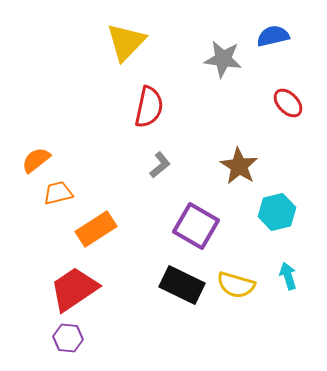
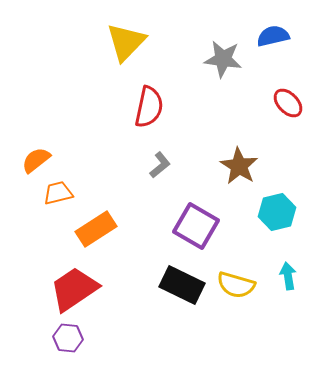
cyan arrow: rotated 8 degrees clockwise
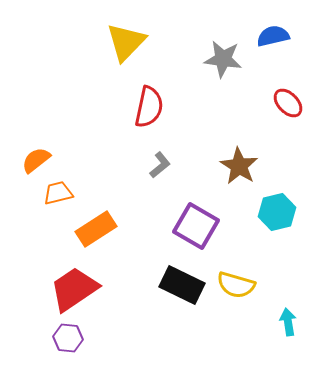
cyan arrow: moved 46 px down
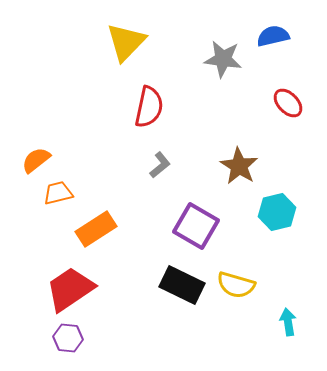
red trapezoid: moved 4 px left
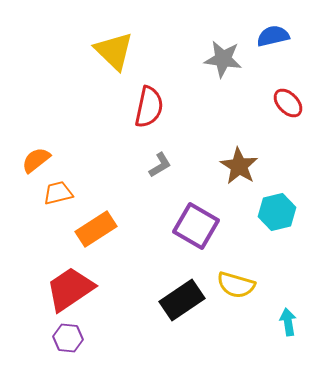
yellow triangle: moved 12 px left, 9 px down; rotated 30 degrees counterclockwise
gray L-shape: rotated 8 degrees clockwise
black rectangle: moved 15 px down; rotated 60 degrees counterclockwise
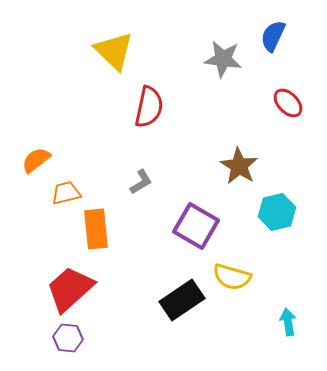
blue semicircle: rotated 52 degrees counterclockwise
gray L-shape: moved 19 px left, 17 px down
orange trapezoid: moved 8 px right
orange rectangle: rotated 63 degrees counterclockwise
yellow semicircle: moved 4 px left, 8 px up
red trapezoid: rotated 8 degrees counterclockwise
